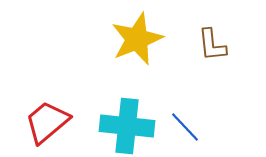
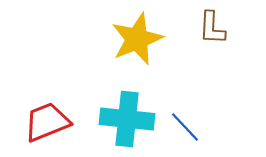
brown L-shape: moved 17 px up; rotated 9 degrees clockwise
red trapezoid: rotated 18 degrees clockwise
cyan cross: moved 7 px up
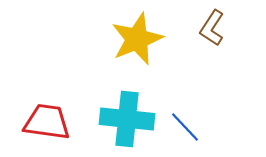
brown L-shape: rotated 30 degrees clockwise
red trapezoid: rotated 30 degrees clockwise
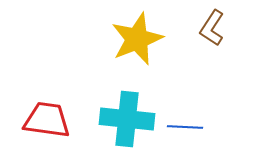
red trapezoid: moved 2 px up
blue line: rotated 44 degrees counterclockwise
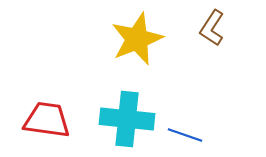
blue line: moved 8 px down; rotated 16 degrees clockwise
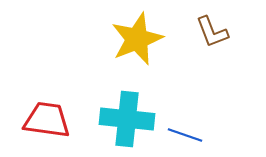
brown L-shape: moved 4 px down; rotated 54 degrees counterclockwise
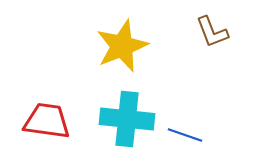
yellow star: moved 15 px left, 7 px down
red trapezoid: moved 1 px down
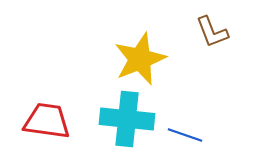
yellow star: moved 18 px right, 13 px down
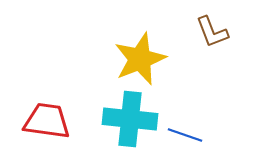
cyan cross: moved 3 px right
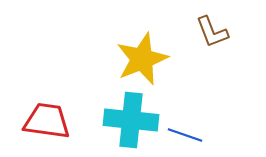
yellow star: moved 2 px right
cyan cross: moved 1 px right, 1 px down
